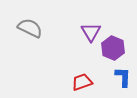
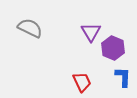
red trapezoid: rotated 85 degrees clockwise
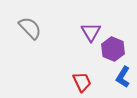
gray semicircle: rotated 20 degrees clockwise
purple hexagon: moved 1 px down
blue L-shape: rotated 150 degrees counterclockwise
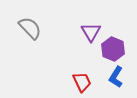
blue L-shape: moved 7 px left
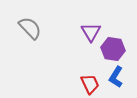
purple hexagon: rotated 15 degrees counterclockwise
red trapezoid: moved 8 px right, 2 px down
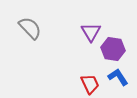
blue L-shape: moved 2 px right; rotated 115 degrees clockwise
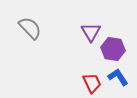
red trapezoid: moved 2 px right, 1 px up
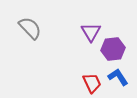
purple hexagon: rotated 15 degrees counterclockwise
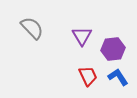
gray semicircle: moved 2 px right
purple triangle: moved 9 px left, 4 px down
red trapezoid: moved 4 px left, 7 px up
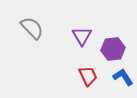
blue L-shape: moved 5 px right
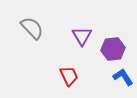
red trapezoid: moved 19 px left
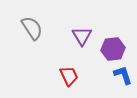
gray semicircle: rotated 10 degrees clockwise
blue L-shape: moved 2 px up; rotated 15 degrees clockwise
